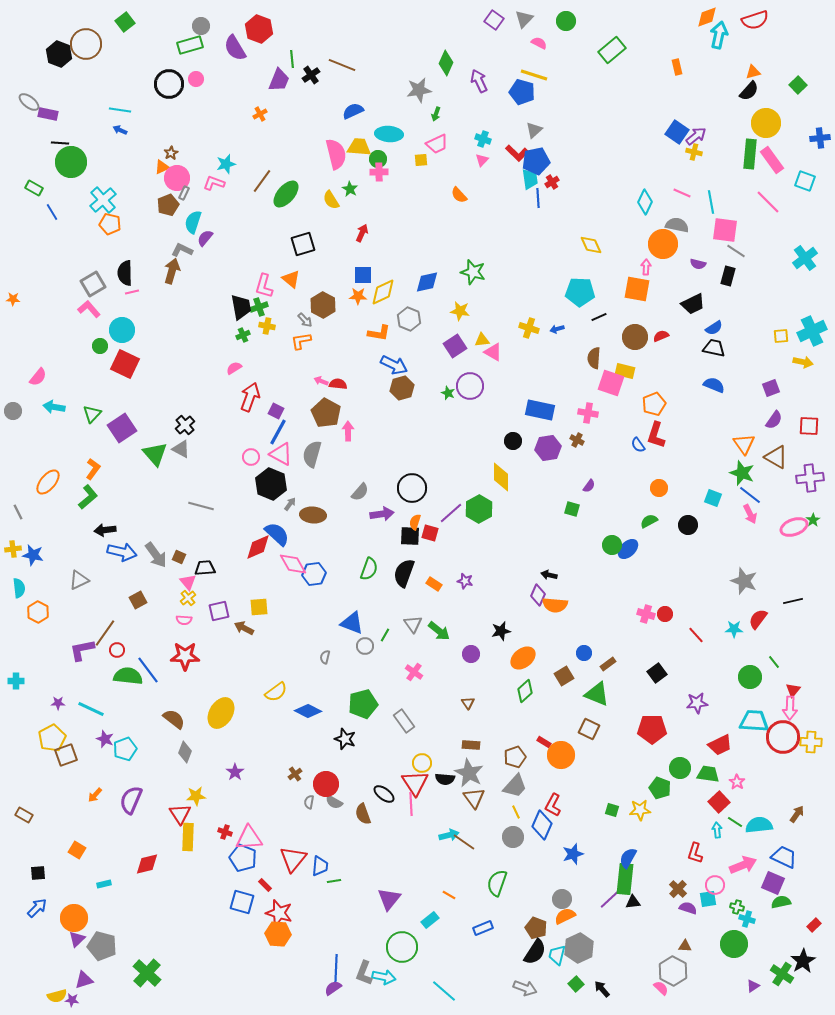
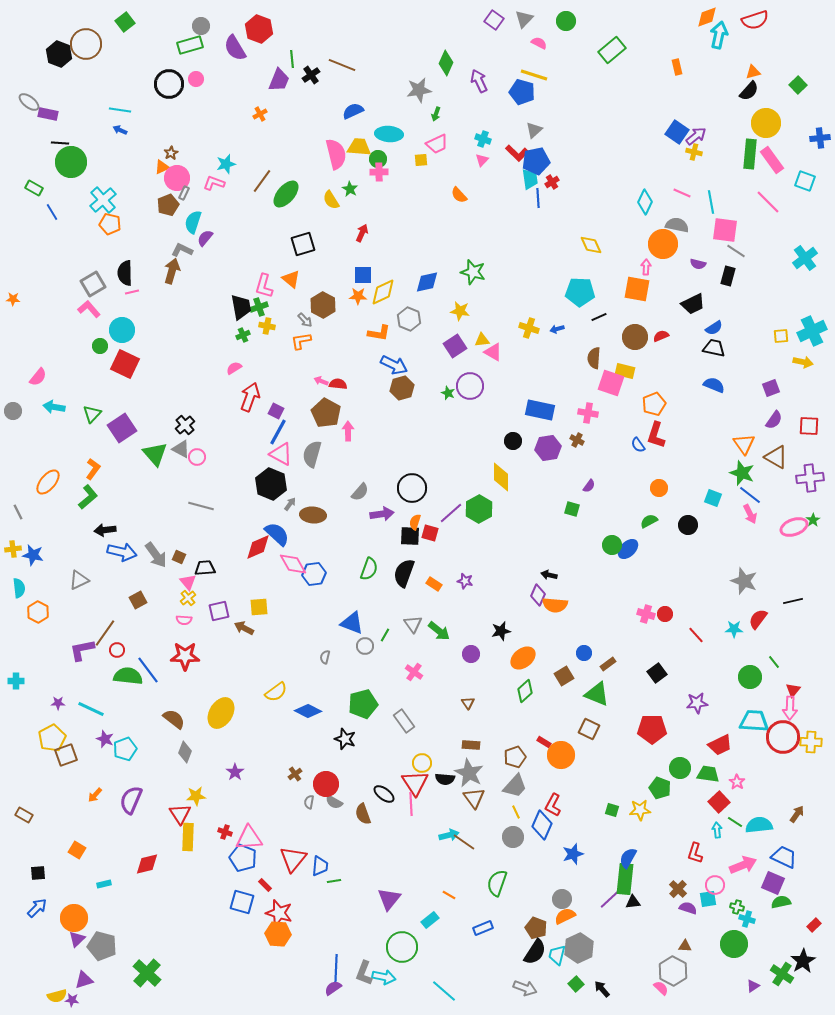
pink circle at (251, 457): moved 54 px left
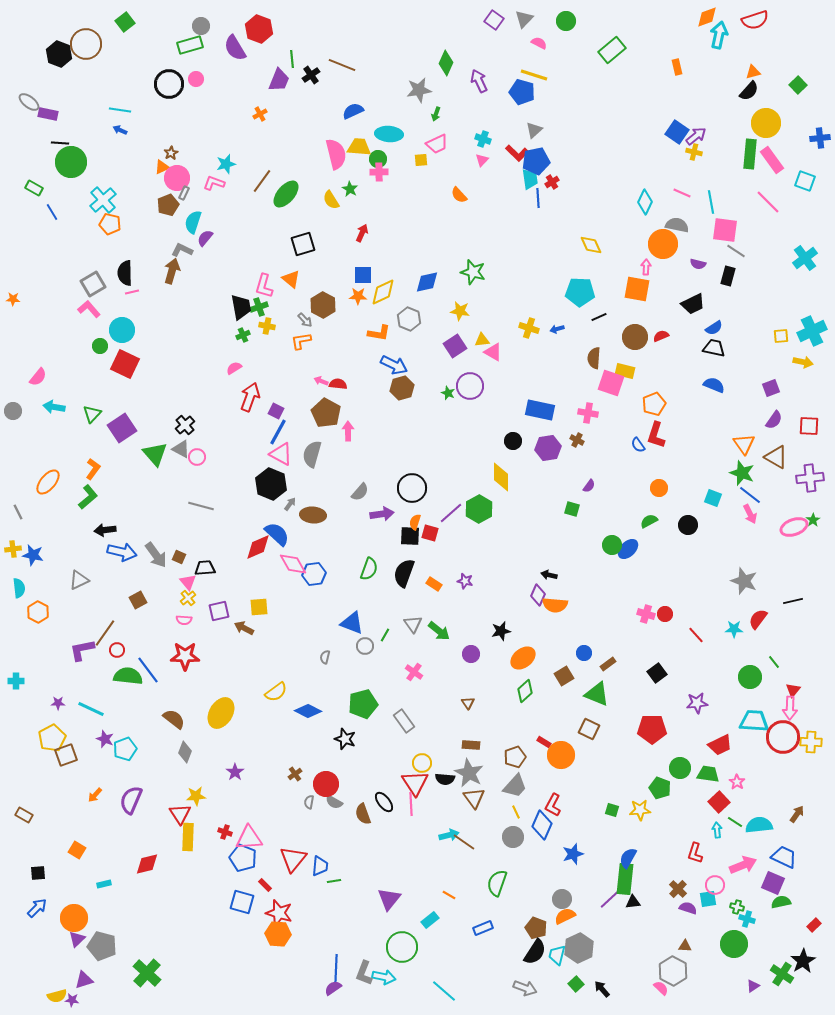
black ellipse at (384, 794): moved 8 px down; rotated 15 degrees clockwise
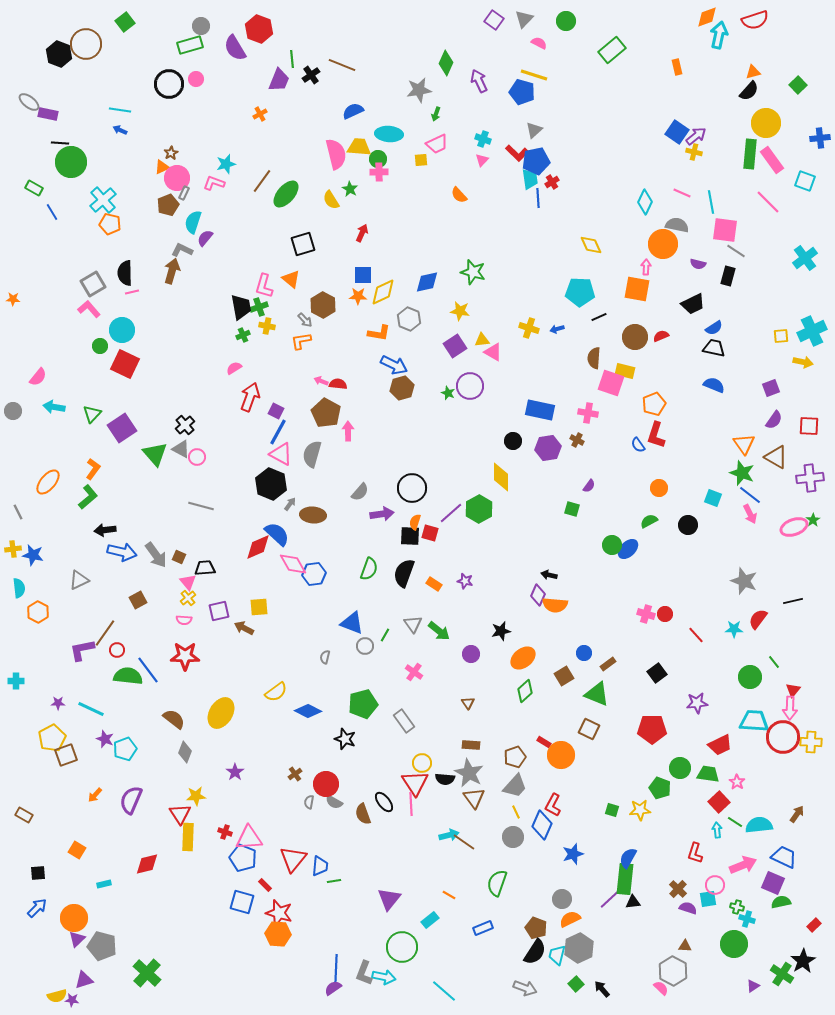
orange semicircle at (565, 916): moved 5 px right, 3 px down
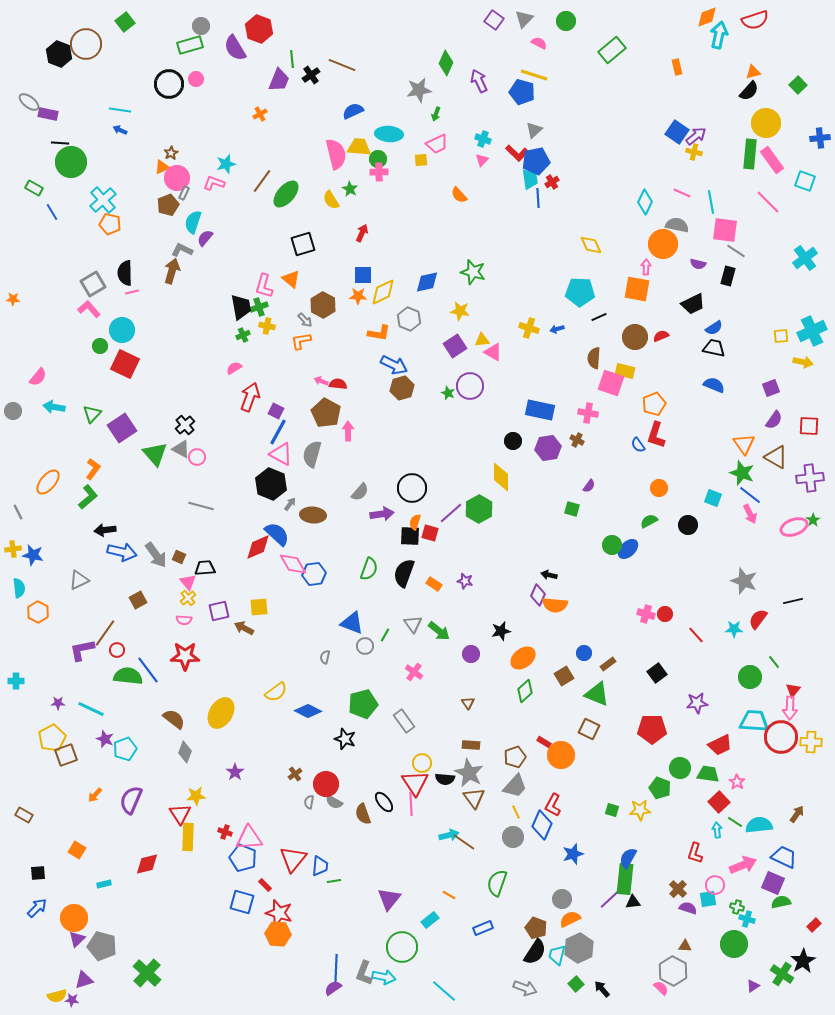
red circle at (783, 737): moved 2 px left
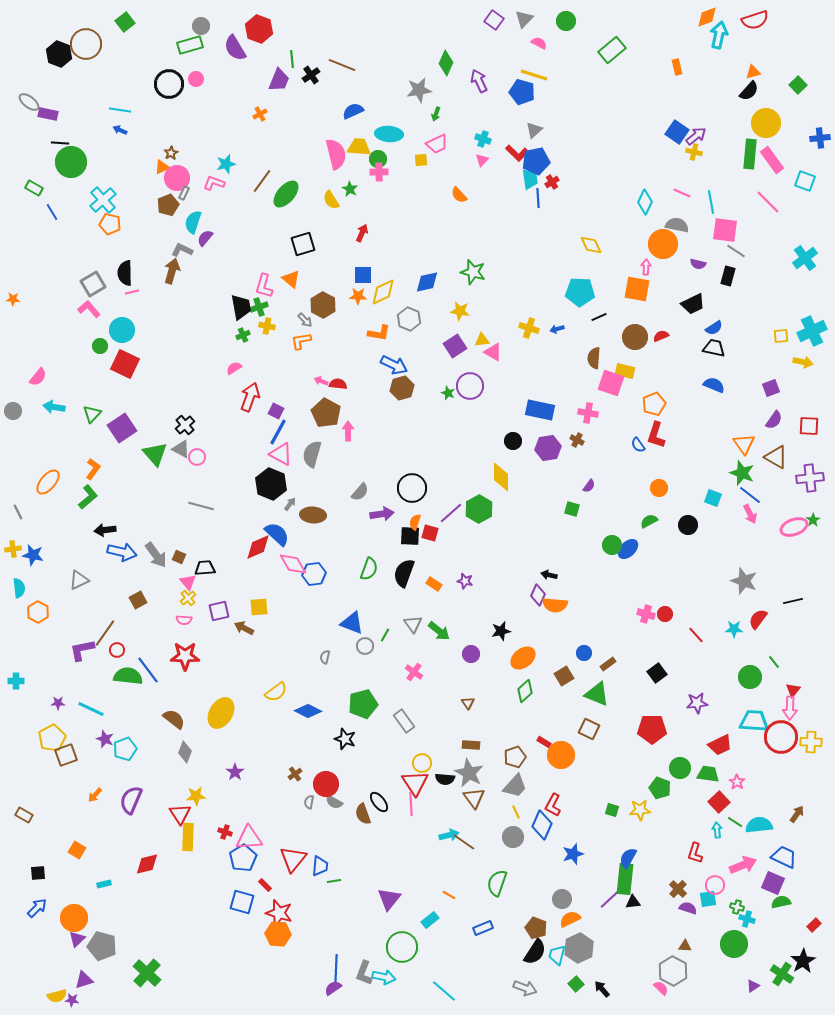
black ellipse at (384, 802): moved 5 px left
blue pentagon at (243, 858): rotated 20 degrees clockwise
